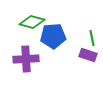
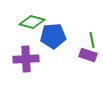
green line: moved 2 px down
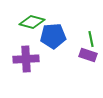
green line: moved 1 px left, 1 px up
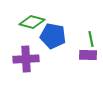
blue pentagon: rotated 15 degrees clockwise
purple rectangle: rotated 18 degrees counterclockwise
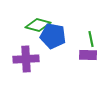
green diamond: moved 6 px right, 3 px down
